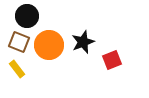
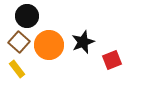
brown square: rotated 20 degrees clockwise
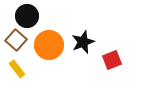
brown square: moved 3 px left, 2 px up
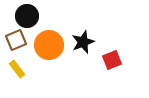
brown square: rotated 25 degrees clockwise
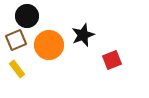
black star: moved 7 px up
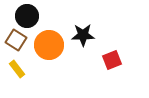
black star: rotated 20 degrees clockwise
brown square: rotated 35 degrees counterclockwise
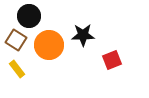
black circle: moved 2 px right
